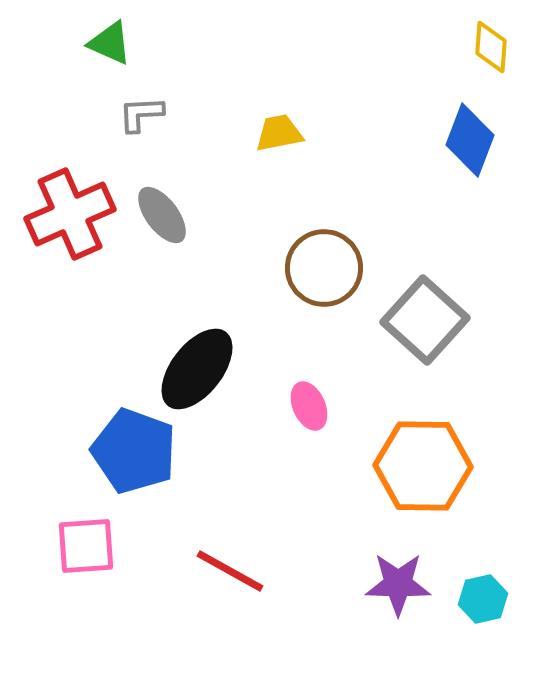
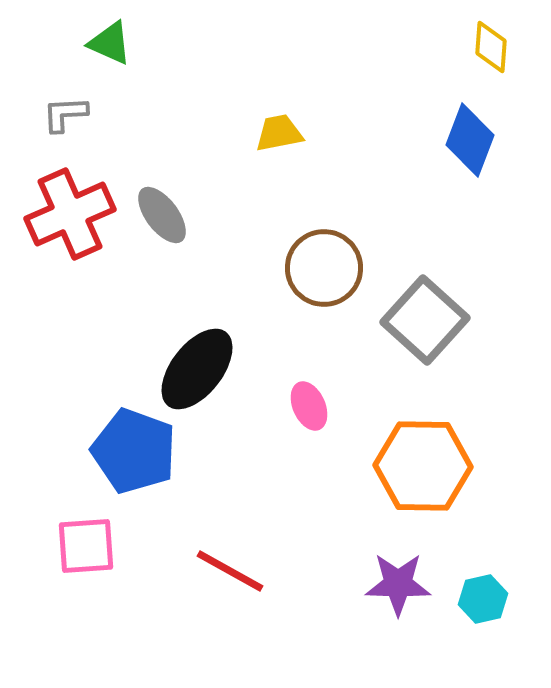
gray L-shape: moved 76 px left
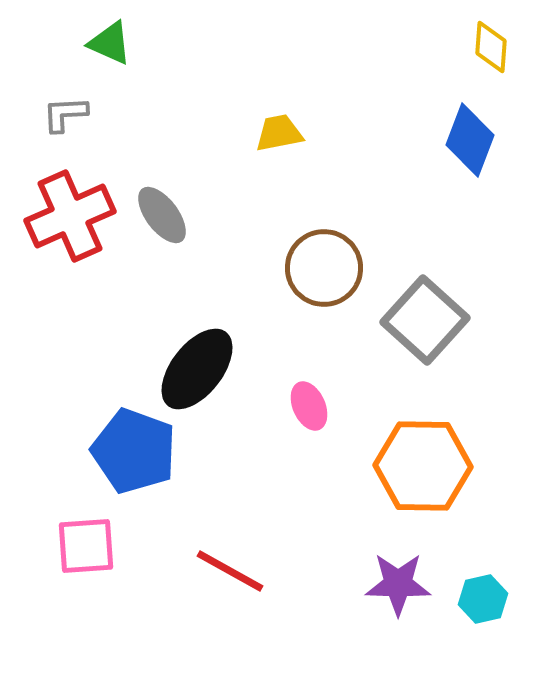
red cross: moved 2 px down
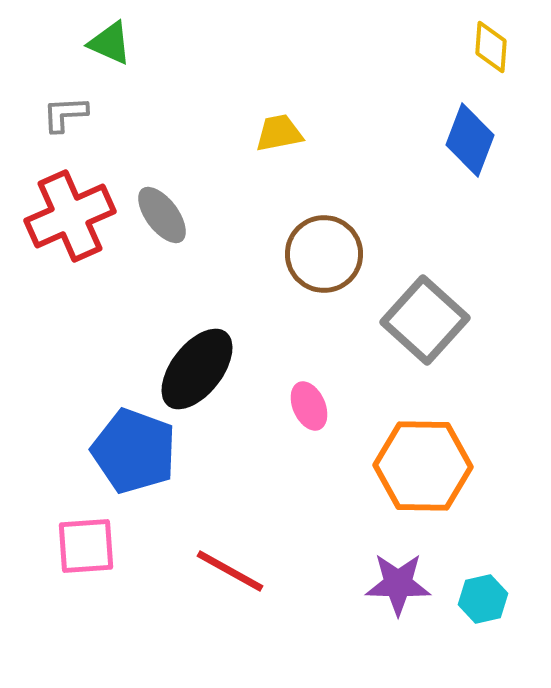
brown circle: moved 14 px up
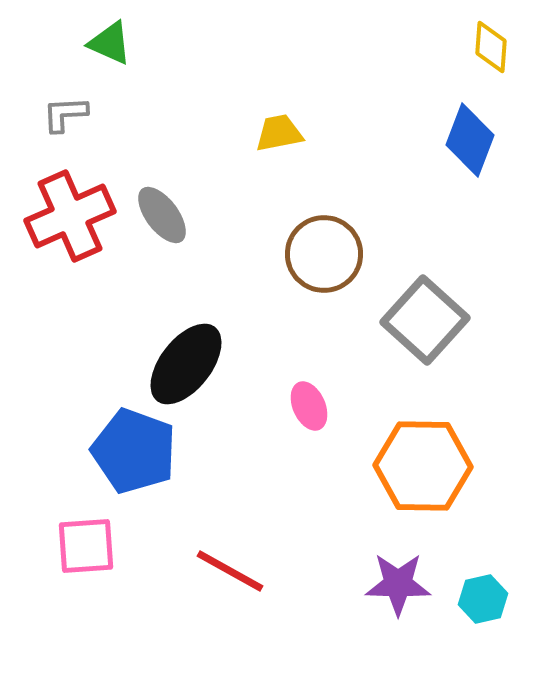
black ellipse: moved 11 px left, 5 px up
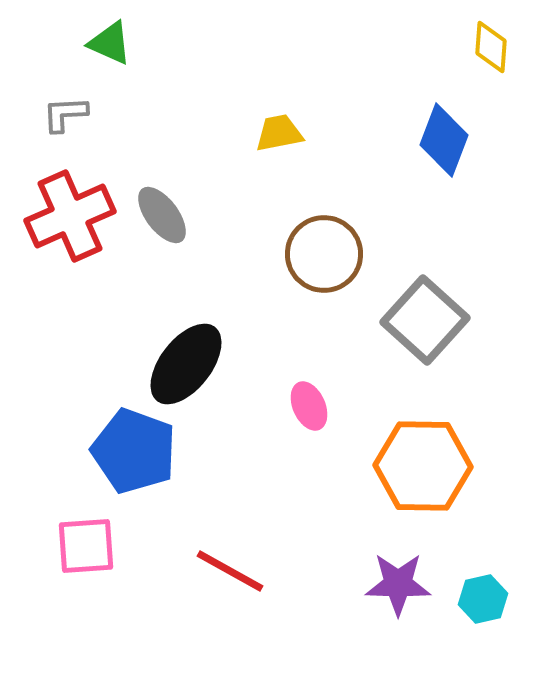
blue diamond: moved 26 px left
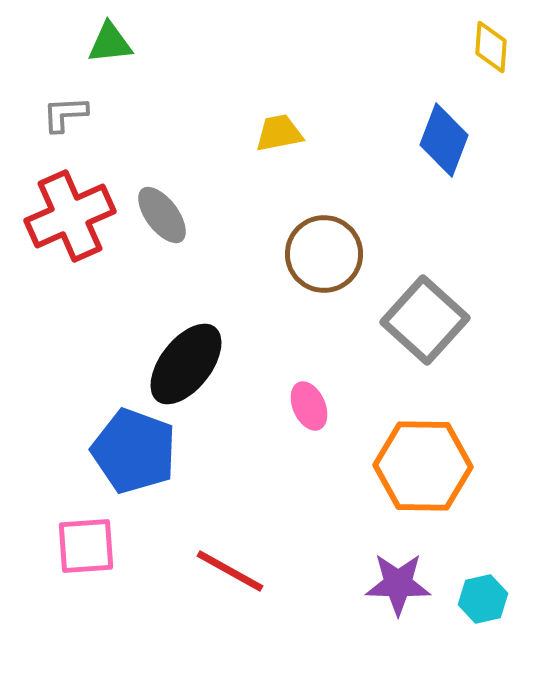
green triangle: rotated 30 degrees counterclockwise
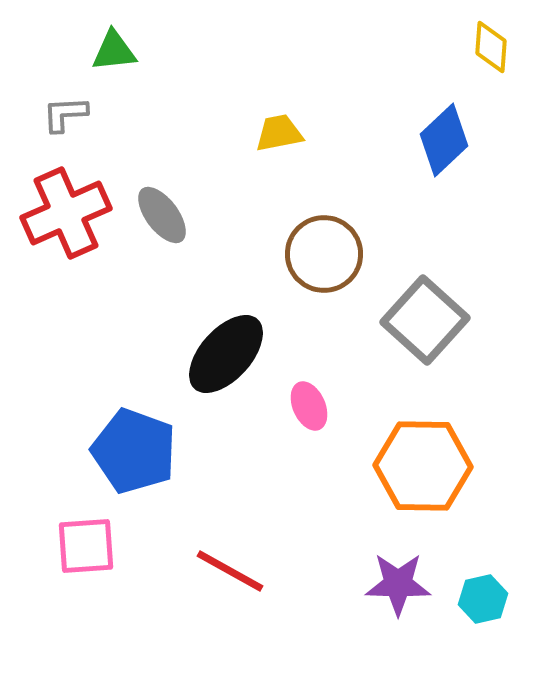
green triangle: moved 4 px right, 8 px down
blue diamond: rotated 26 degrees clockwise
red cross: moved 4 px left, 3 px up
black ellipse: moved 40 px right, 10 px up; rotated 4 degrees clockwise
